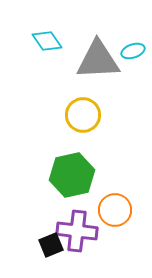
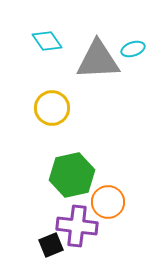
cyan ellipse: moved 2 px up
yellow circle: moved 31 px left, 7 px up
orange circle: moved 7 px left, 8 px up
purple cross: moved 5 px up
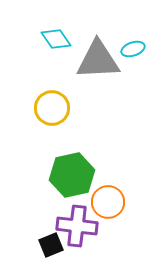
cyan diamond: moved 9 px right, 2 px up
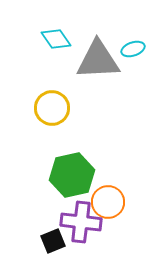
purple cross: moved 4 px right, 4 px up
black square: moved 2 px right, 4 px up
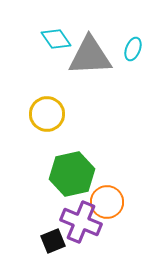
cyan ellipse: rotated 50 degrees counterclockwise
gray triangle: moved 8 px left, 4 px up
yellow circle: moved 5 px left, 6 px down
green hexagon: moved 1 px up
orange circle: moved 1 px left
purple cross: rotated 15 degrees clockwise
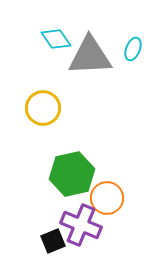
yellow circle: moved 4 px left, 6 px up
orange circle: moved 4 px up
purple cross: moved 3 px down
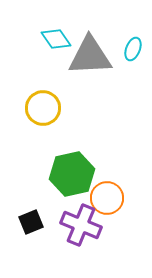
black square: moved 22 px left, 19 px up
